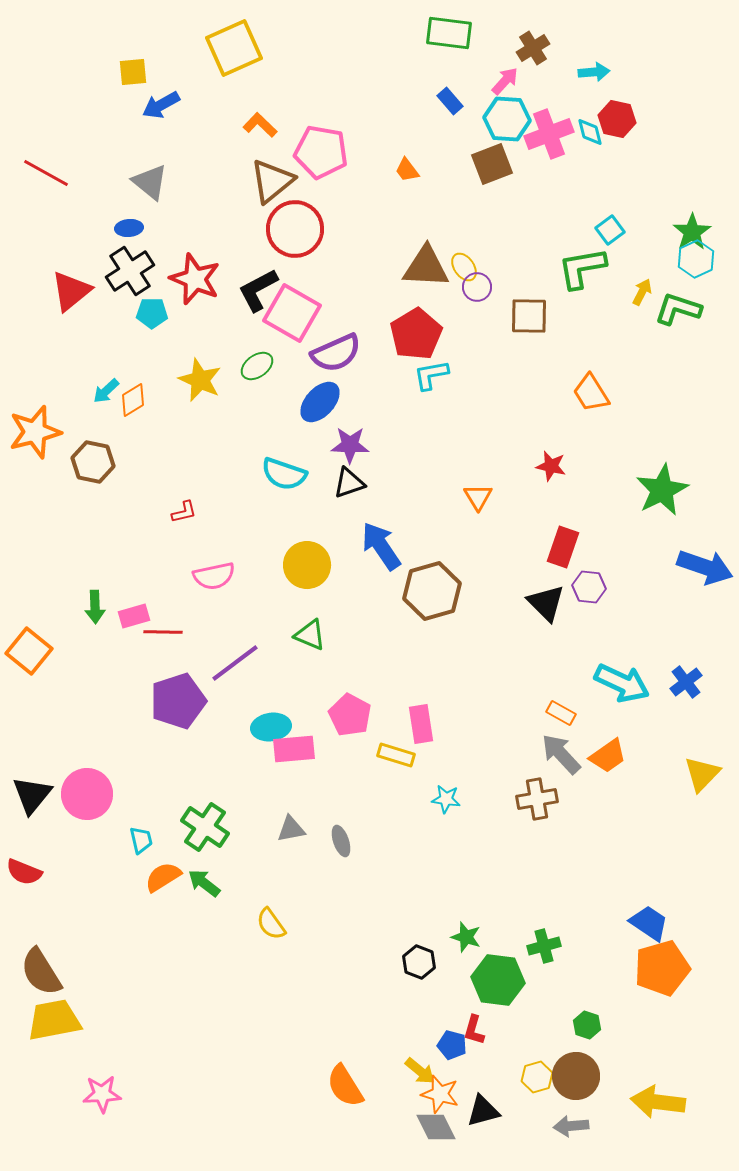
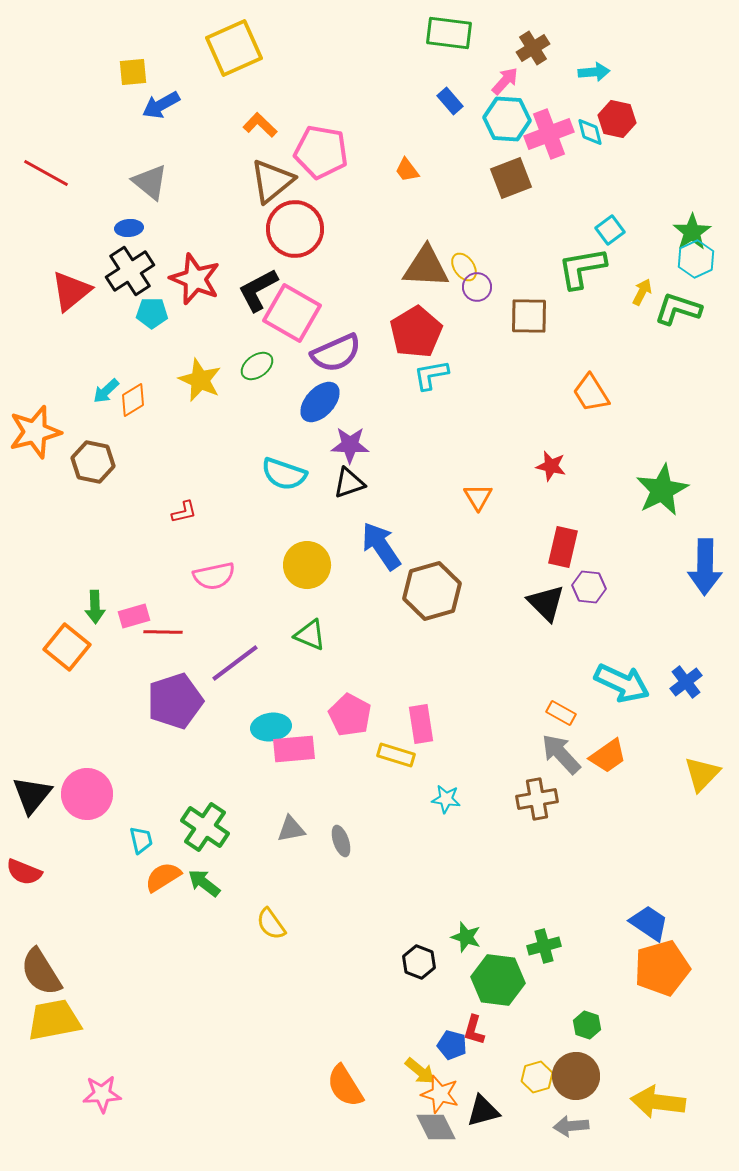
brown square at (492, 164): moved 19 px right, 14 px down
red pentagon at (416, 334): moved 2 px up
red rectangle at (563, 547): rotated 6 degrees counterclockwise
blue arrow at (705, 567): rotated 72 degrees clockwise
orange square at (29, 651): moved 38 px right, 4 px up
purple pentagon at (178, 701): moved 3 px left
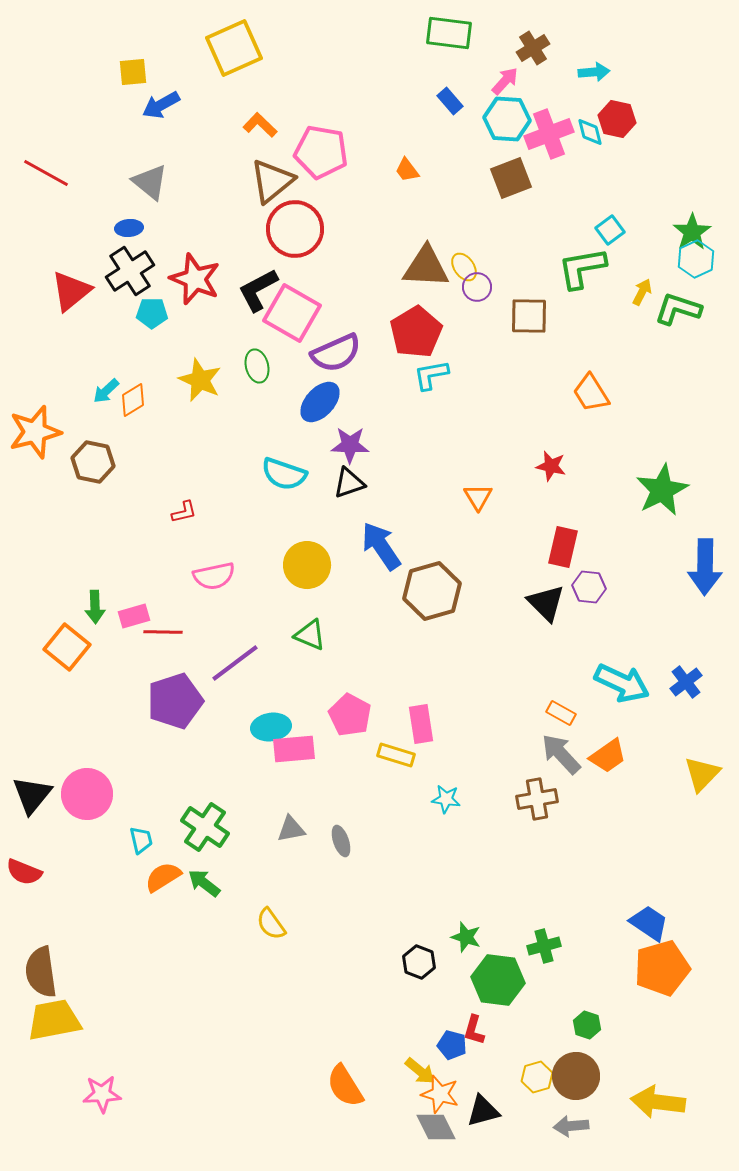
green ellipse at (257, 366): rotated 68 degrees counterclockwise
brown semicircle at (41, 972): rotated 24 degrees clockwise
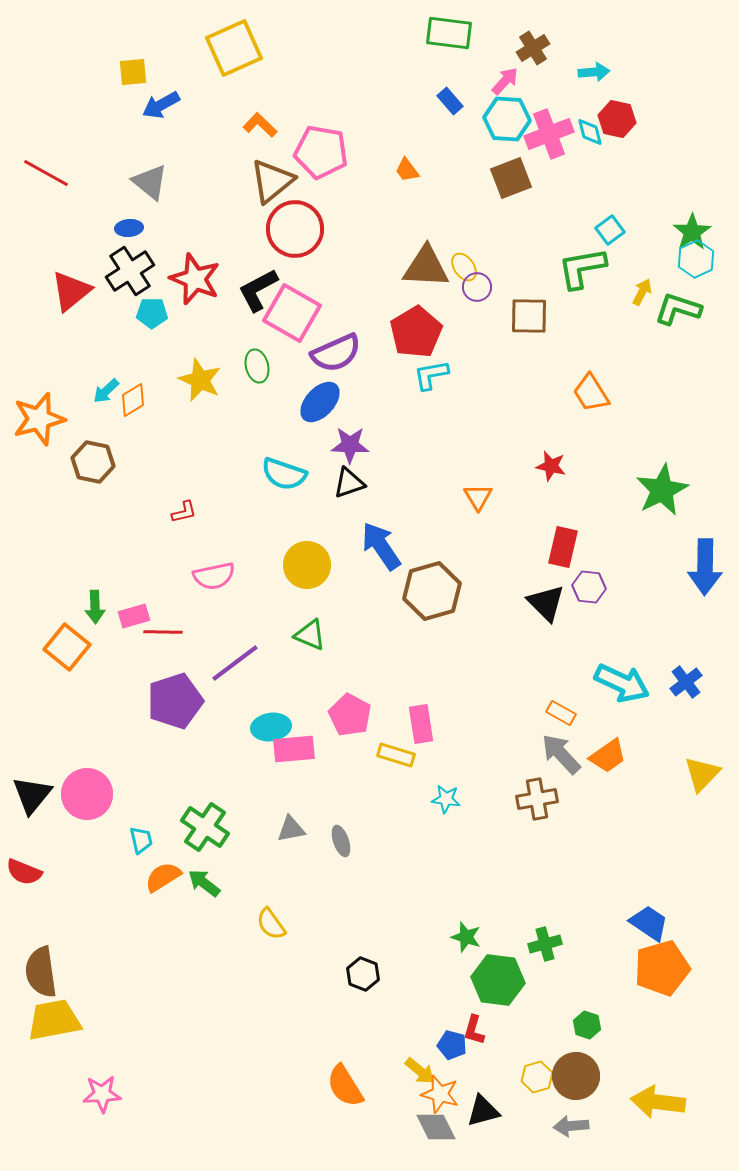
orange star at (35, 432): moved 4 px right, 13 px up
green cross at (544, 946): moved 1 px right, 2 px up
black hexagon at (419, 962): moved 56 px left, 12 px down
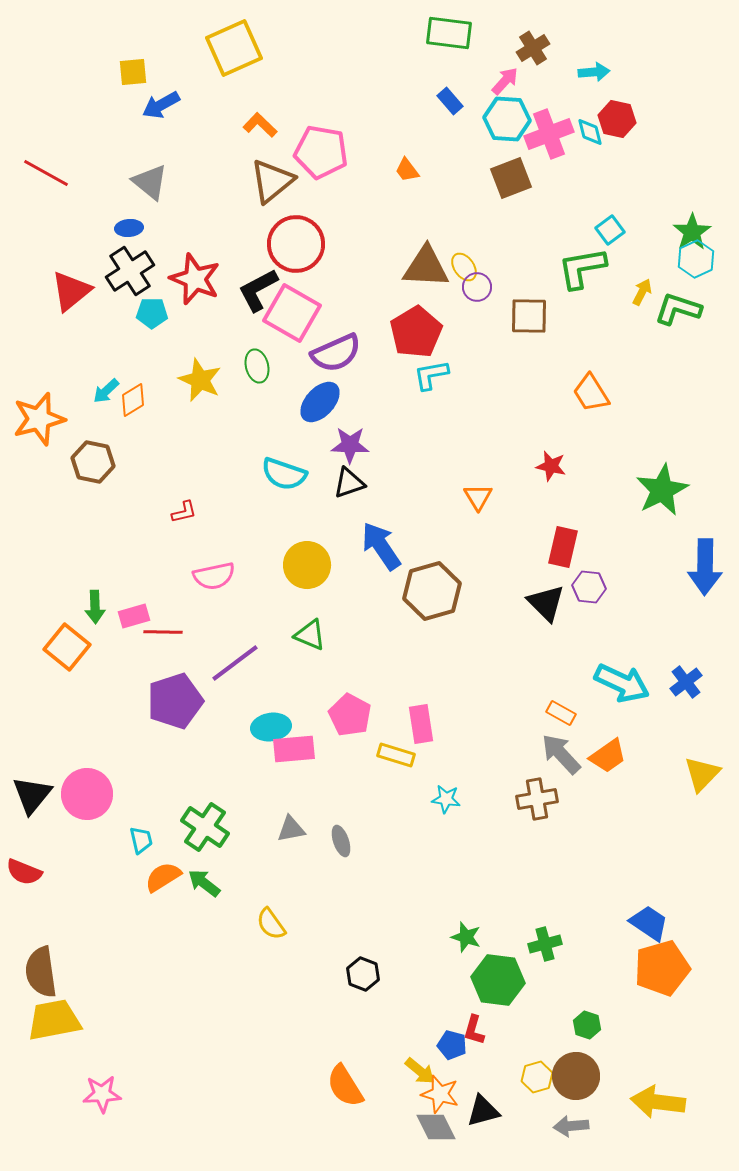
red circle at (295, 229): moved 1 px right, 15 px down
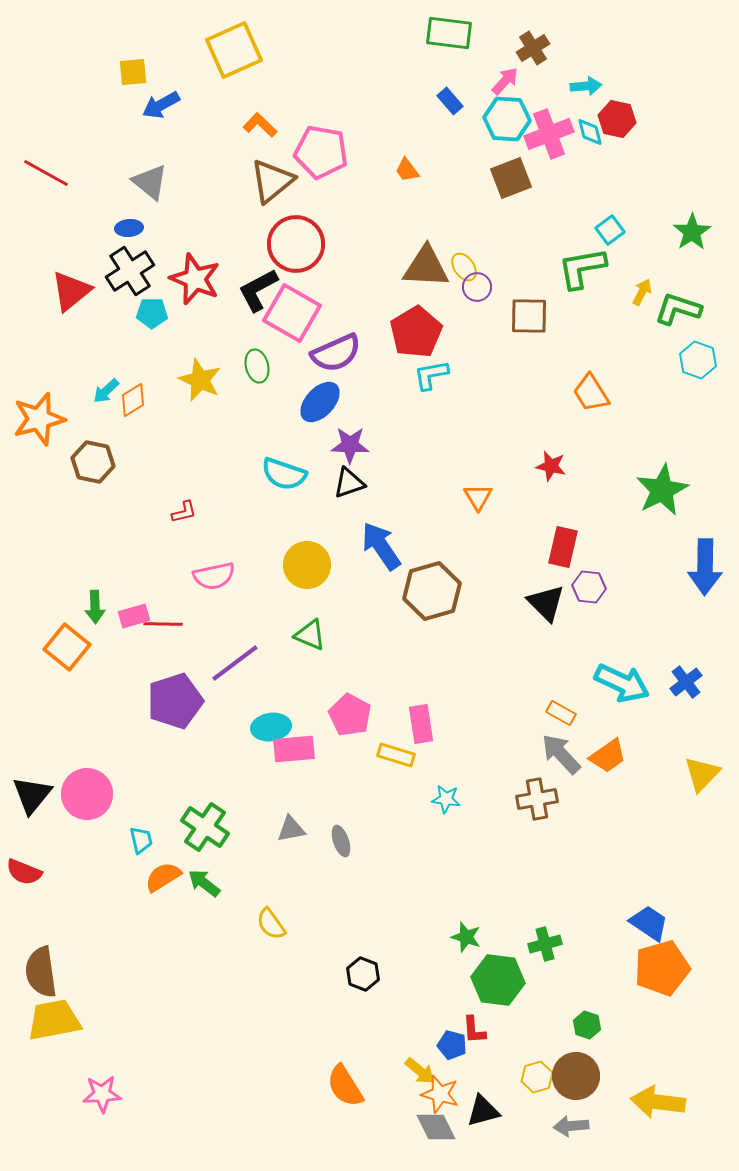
yellow square at (234, 48): moved 2 px down
cyan arrow at (594, 72): moved 8 px left, 14 px down
cyan hexagon at (696, 259): moved 2 px right, 101 px down; rotated 15 degrees counterclockwise
red line at (163, 632): moved 8 px up
red L-shape at (474, 1030): rotated 20 degrees counterclockwise
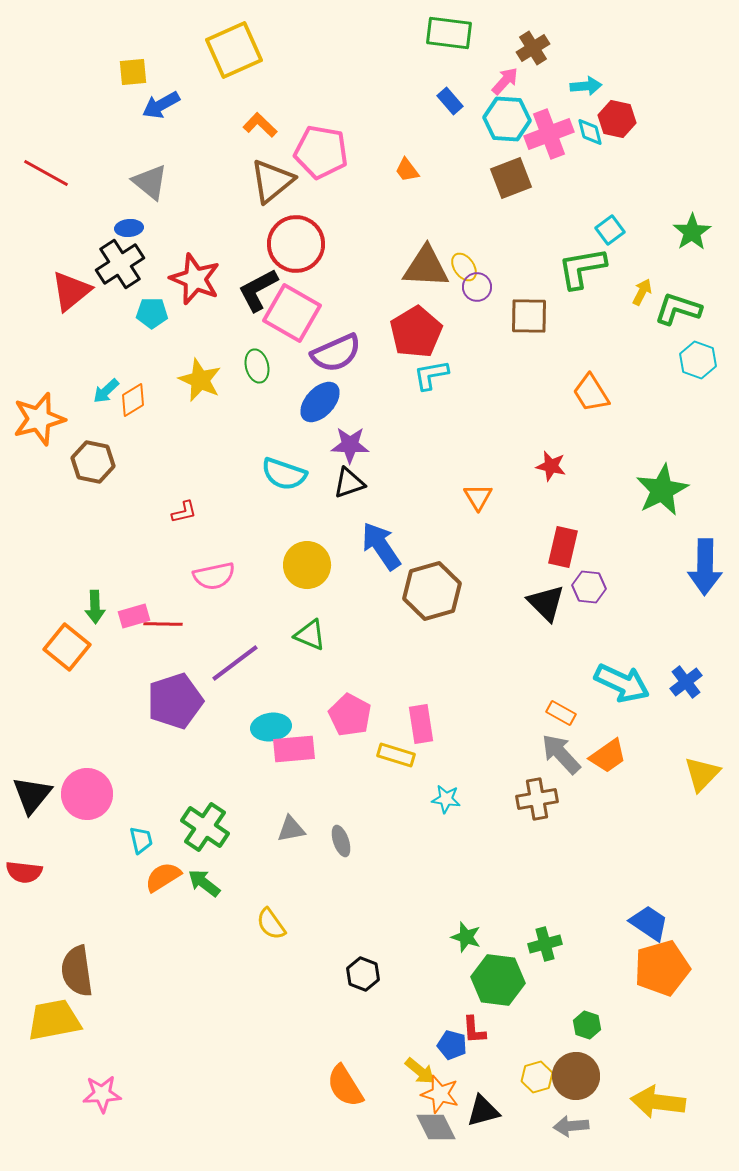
black cross at (130, 271): moved 10 px left, 7 px up
red semicircle at (24, 872): rotated 15 degrees counterclockwise
brown semicircle at (41, 972): moved 36 px right, 1 px up
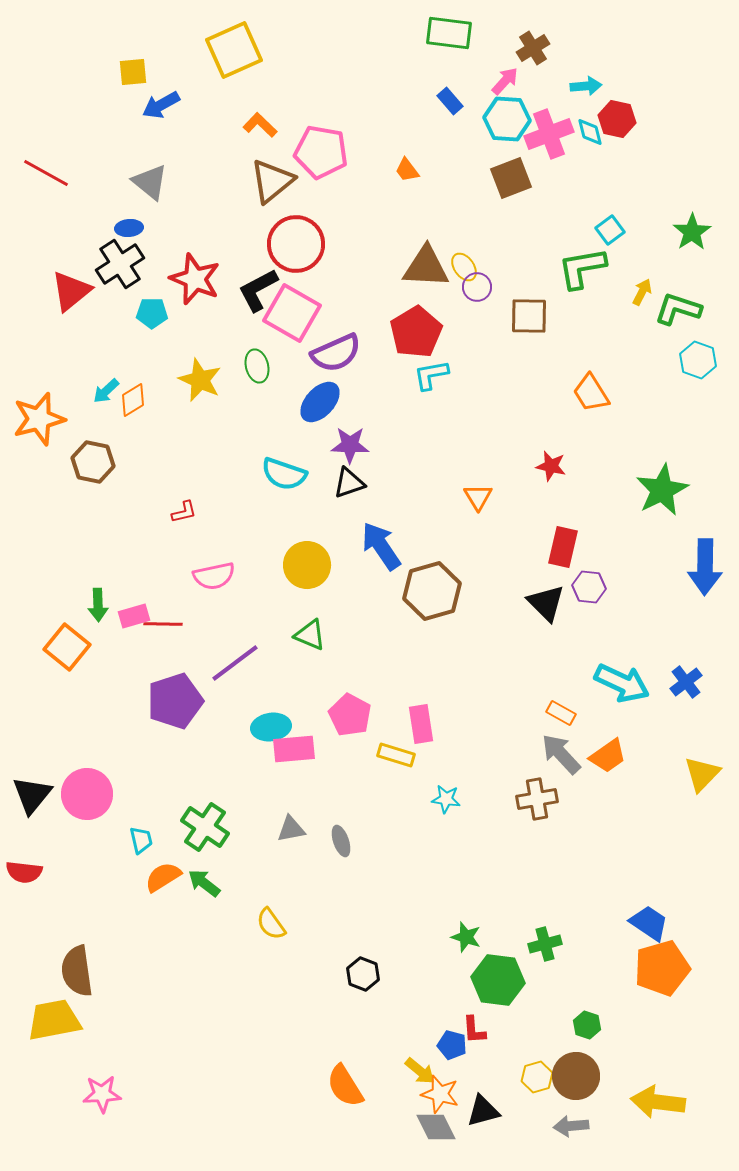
green arrow at (95, 607): moved 3 px right, 2 px up
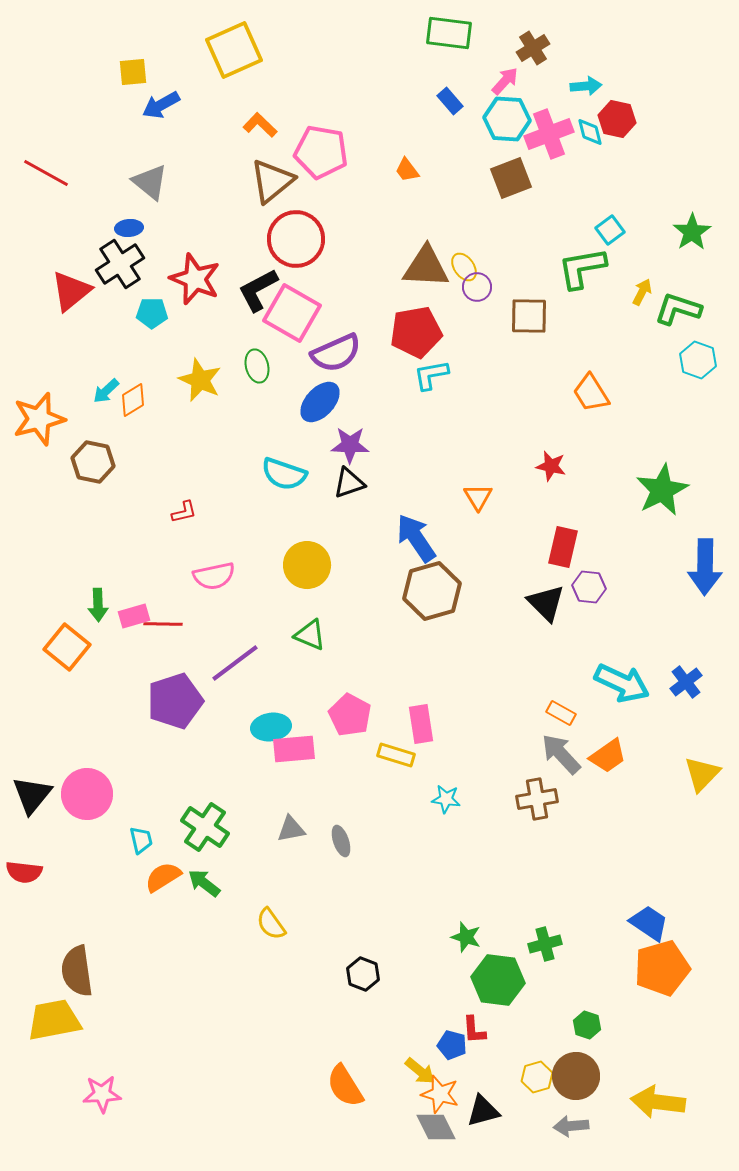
red circle at (296, 244): moved 5 px up
red pentagon at (416, 332): rotated 21 degrees clockwise
blue arrow at (381, 546): moved 35 px right, 8 px up
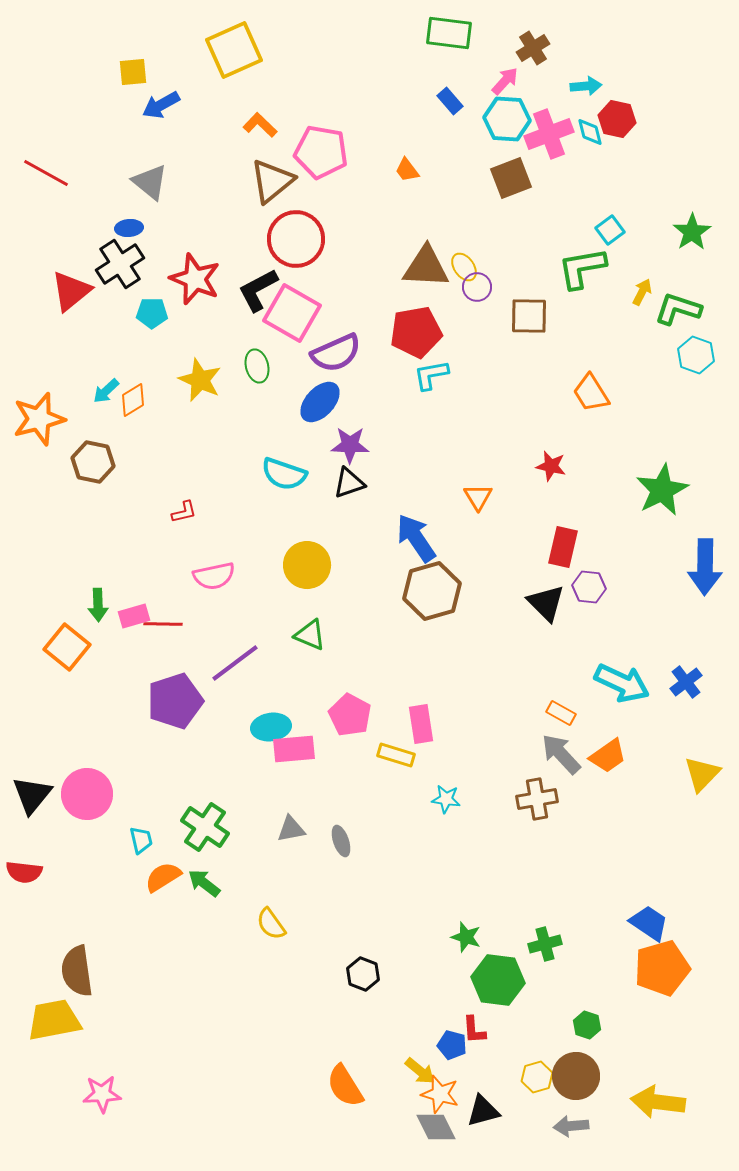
cyan hexagon at (698, 360): moved 2 px left, 5 px up
